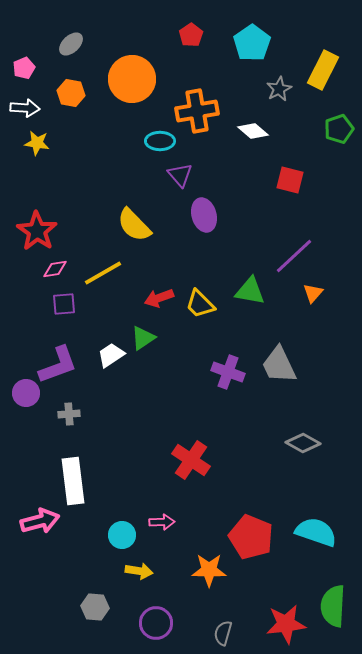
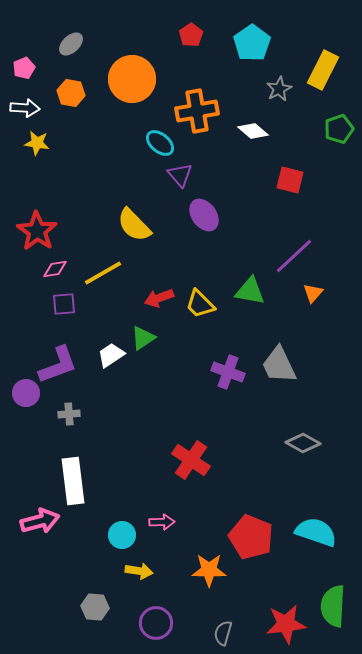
cyan ellipse at (160, 141): moved 2 px down; rotated 40 degrees clockwise
purple ellipse at (204, 215): rotated 20 degrees counterclockwise
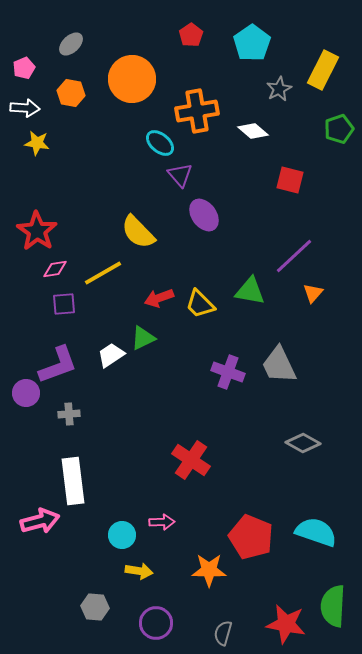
yellow semicircle at (134, 225): moved 4 px right, 7 px down
green triangle at (143, 338): rotated 8 degrees clockwise
red star at (286, 624): rotated 18 degrees clockwise
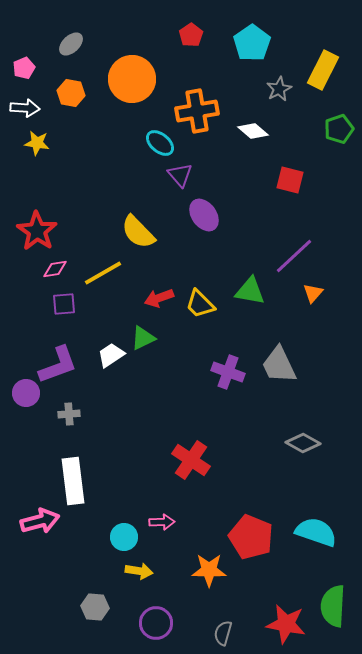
cyan circle at (122, 535): moved 2 px right, 2 px down
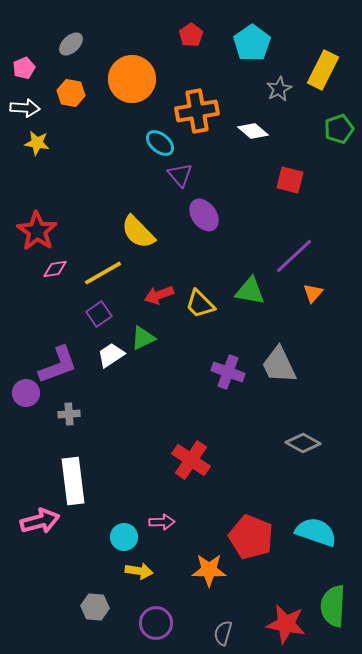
red arrow at (159, 298): moved 3 px up
purple square at (64, 304): moved 35 px right, 10 px down; rotated 30 degrees counterclockwise
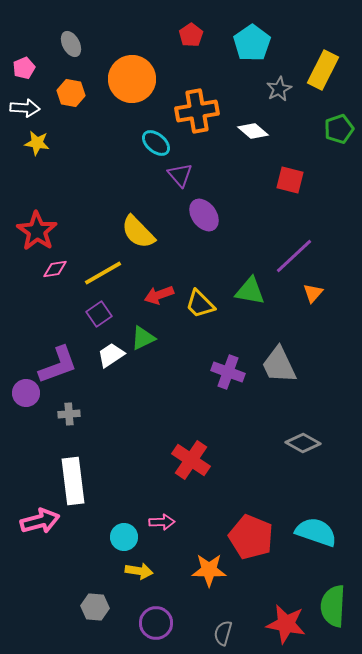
gray ellipse at (71, 44): rotated 75 degrees counterclockwise
cyan ellipse at (160, 143): moved 4 px left
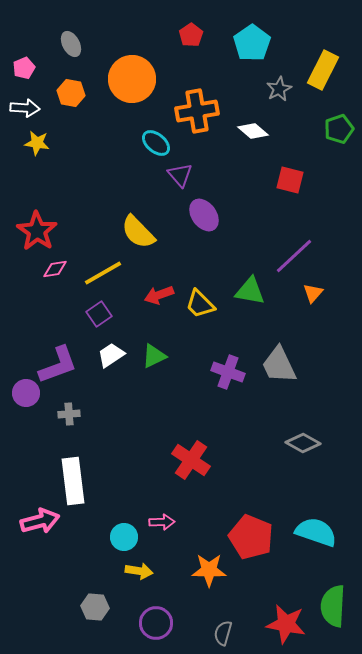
green triangle at (143, 338): moved 11 px right, 18 px down
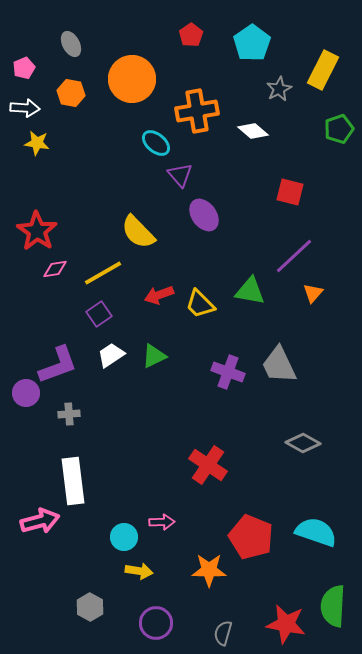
red square at (290, 180): moved 12 px down
red cross at (191, 460): moved 17 px right, 5 px down
gray hexagon at (95, 607): moved 5 px left; rotated 24 degrees clockwise
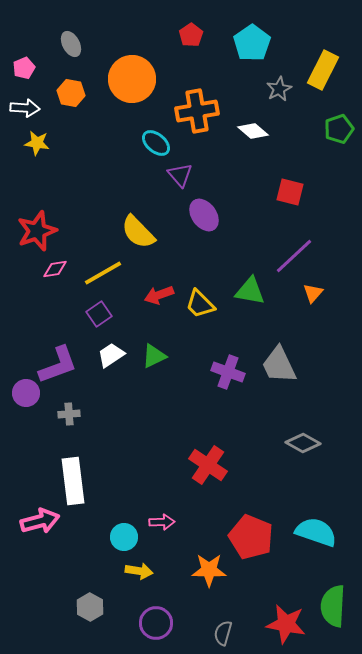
red star at (37, 231): rotated 18 degrees clockwise
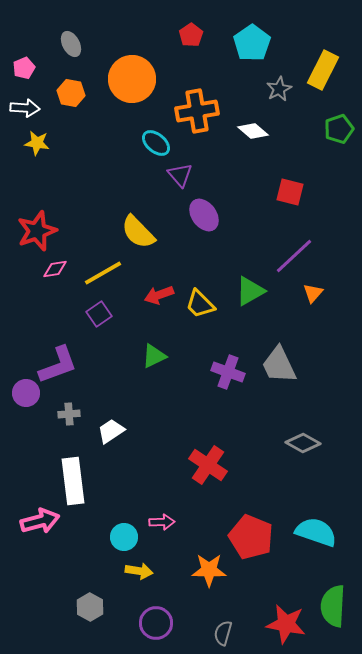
green triangle at (250, 291): rotated 40 degrees counterclockwise
white trapezoid at (111, 355): moved 76 px down
